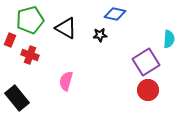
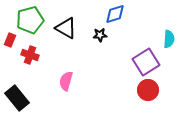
blue diamond: rotated 30 degrees counterclockwise
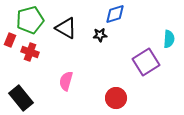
red cross: moved 3 px up
red circle: moved 32 px left, 8 px down
black rectangle: moved 4 px right
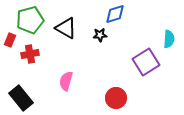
red cross: moved 2 px down; rotated 30 degrees counterclockwise
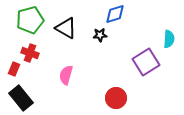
red rectangle: moved 4 px right, 29 px down
red cross: moved 1 px up; rotated 30 degrees clockwise
pink semicircle: moved 6 px up
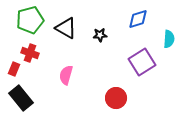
blue diamond: moved 23 px right, 5 px down
purple square: moved 4 px left
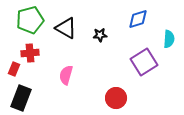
red cross: rotated 24 degrees counterclockwise
purple square: moved 2 px right
black rectangle: rotated 60 degrees clockwise
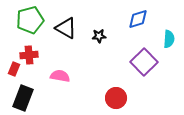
black star: moved 1 px left, 1 px down
red cross: moved 1 px left, 2 px down
purple square: rotated 12 degrees counterclockwise
pink semicircle: moved 6 px left, 1 px down; rotated 84 degrees clockwise
black rectangle: moved 2 px right
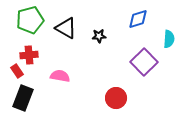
red rectangle: moved 3 px right, 2 px down; rotated 56 degrees counterclockwise
